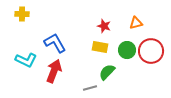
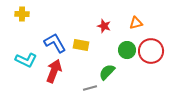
yellow rectangle: moved 19 px left, 2 px up
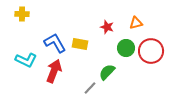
red star: moved 3 px right, 1 px down
yellow rectangle: moved 1 px left, 1 px up
green circle: moved 1 px left, 2 px up
gray line: rotated 32 degrees counterclockwise
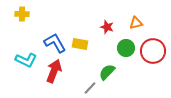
red circle: moved 2 px right
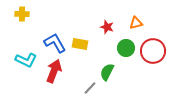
green semicircle: rotated 18 degrees counterclockwise
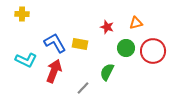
gray line: moved 7 px left
